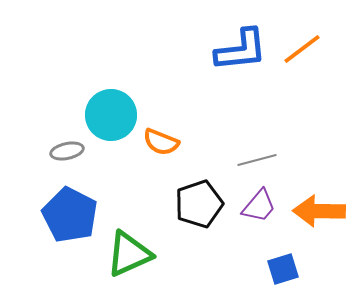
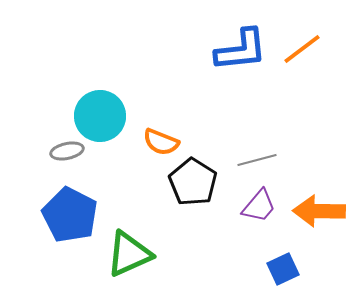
cyan circle: moved 11 px left, 1 px down
black pentagon: moved 6 px left, 22 px up; rotated 21 degrees counterclockwise
blue square: rotated 8 degrees counterclockwise
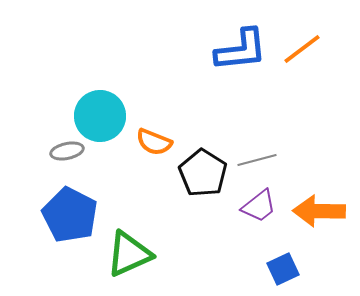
orange semicircle: moved 7 px left
black pentagon: moved 10 px right, 9 px up
purple trapezoid: rotated 12 degrees clockwise
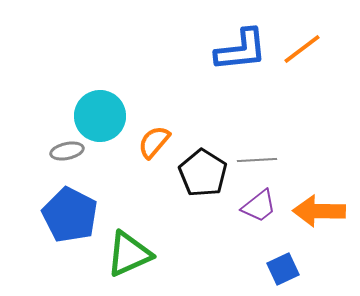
orange semicircle: rotated 108 degrees clockwise
gray line: rotated 12 degrees clockwise
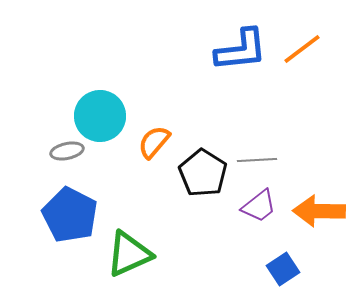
blue square: rotated 8 degrees counterclockwise
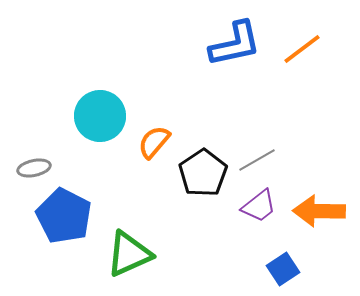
blue L-shape: moved 6 px left, 6 px up; rotated 6 degrees counterclockwise
gray ellipse: moved 33 px left, 17 px down
gray line: rotated 27 degrees counterclockwise
black pentagon: rotated 6 degrees clockwise
blue pentagon: moved 6 px left, 1 px down
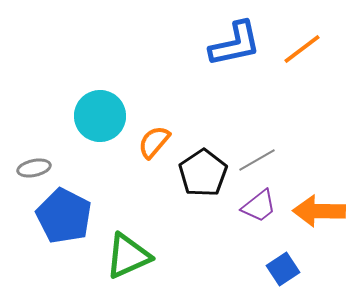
green triangle: moved 1 px left, 2 px down
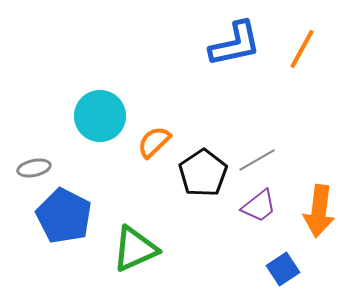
orange line: rotated 24 degrees counterclockwise
orange semicircle: rotated 6 degrees clockwise
orange arrow: rotated 84 degrees counterclockwise
green triangle: moved 7 px right, 7 px up
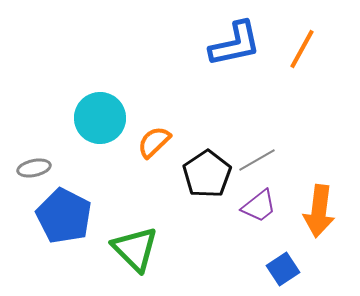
cyan circle: moved 2 px down
black pentagon: moved 4 px right, 1 px down
green triangle: rotated 51 degrees counterclockwise
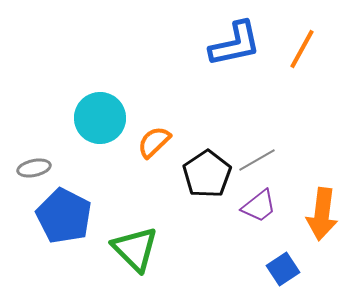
orange arrow: moved 3 px right, 3 px down
